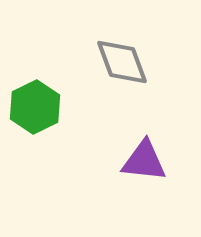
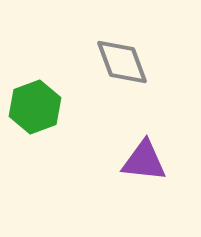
green hexagon: rotated 6 degrees clockwise
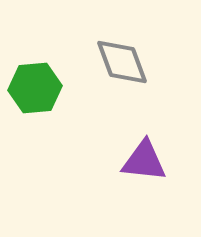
green hexagon: moved 19 px up; rotated 15 degrees clockwise
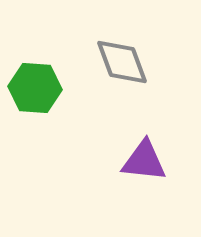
green hexagon: rotated 9 degrees clockwise
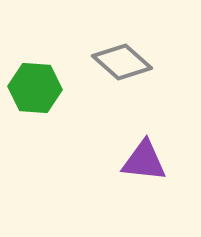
gray diamond: rotated 28 degrees counterclockwise
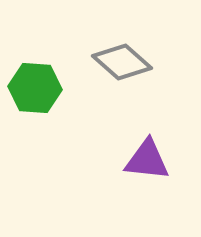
purple triangle: moved 3 px right, 1 px up
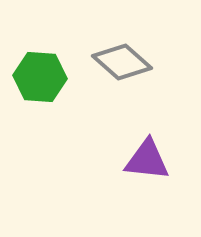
green hexagon: moved 5 px right, 11 px up
